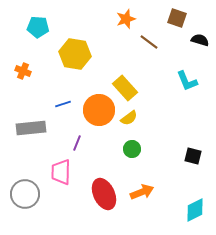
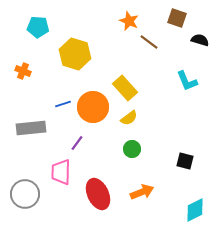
orange star: moved 3 px right, 2 px down; rotated 30 degrees counterclockwise
yellow hexagon: rotated 8 degrees clockwise
orange circle: moved 6 px left, 3 px up
purple line: rotated 14 degrees clockwise
black square: moved 8 px left, 5 px down
red ellipse: moved 6 px left
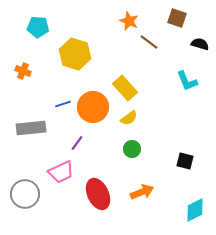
black semicircle: moved 4 px down
pink trapezoid: rotated 116 degrees counterclockwise
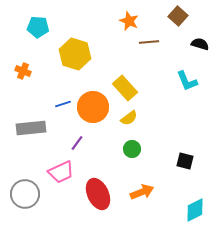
brown square: moved 1 px right, 2 px up; rotated 24 degrees clockwise
brown line: rotated 42 degrees counterclockwise
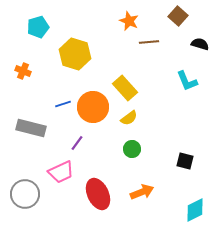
cyan pentagon: rotated 20 degrees counterclockwise
gray rectangle: rotated 20 degrees clockwise
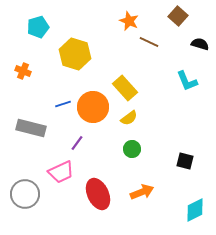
brown line: rotated 30 degrees clockwise
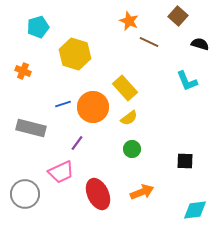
black square: rotated 12 degrees counterclockwise
cyan diamond: rotated 20 degrees clockwise
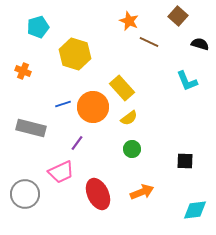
yellow rectangle: moved 3 px left
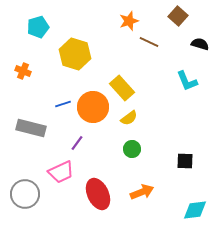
orange star: rotated 30 degrees clockwise
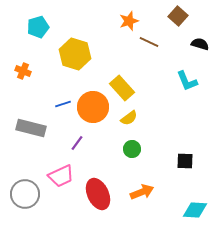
pink trapezoid: moved 4 px down
cyan diamond: rotated 10 degrees clockwise
